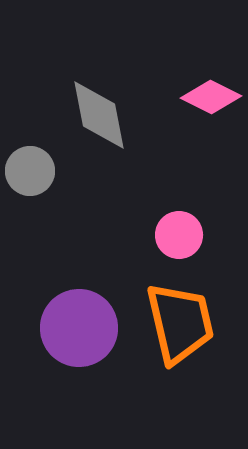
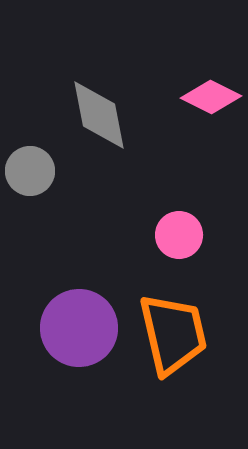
orange trapezoid: moved 7 px left, 11 px down
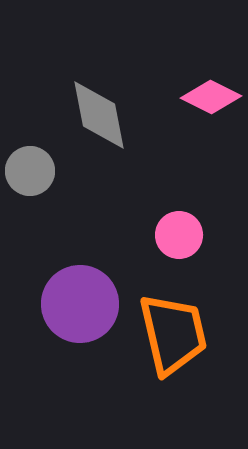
purple circle: moved 1 px right, 24 px up
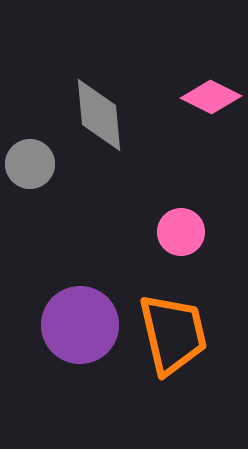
gray diamond: rotated 6 degrees clockwise
gray circle: moved 7 px up
pink circle: moved 2 px right, 3 px up
purple circle: moved 21 px down
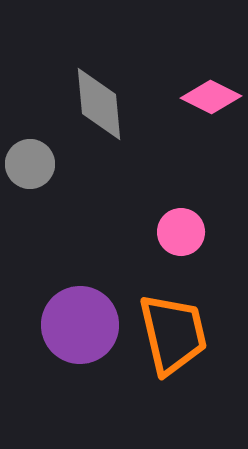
gray diamond: moved 11 px up
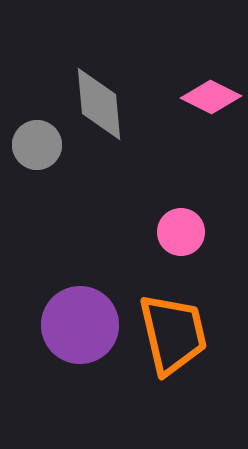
gray circle: moved 7 px right, 19 px up
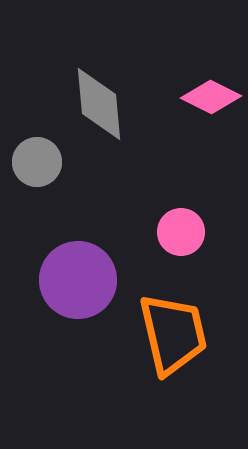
gray circle: moved 17 px down
purple circle: moved 2 px left, 45 px up
